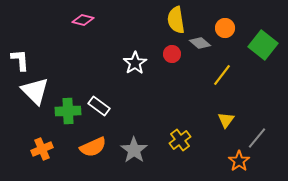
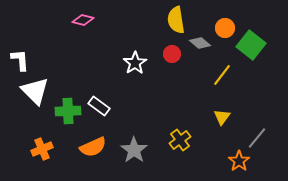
green square: moved 12 px left
yellow triangle: moved 4 px left, 3 px up
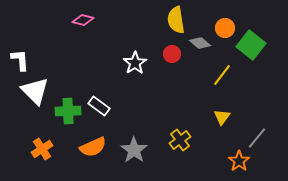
orange cross: rotated 10 degrees counterclockwise
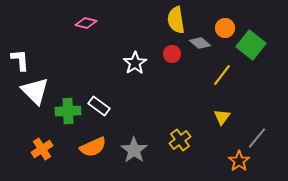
pink diamond: moved 3 px right, 3 px down
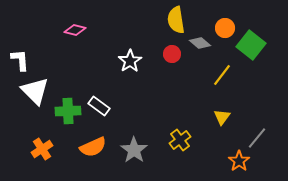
pink diamond: moved 11 px left, 7 px down
white star: moved 5 px left, 2 px up
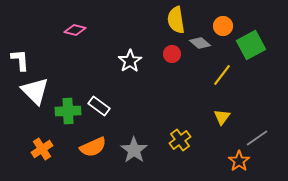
orange circle: moved 2 px left, 2 px up
green square: rotated 24 degrees clockwise
gray line: rotated 15 degrees clockwise
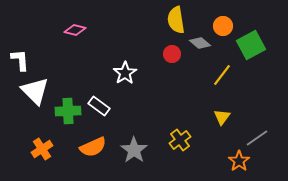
white star: moved 5 px left, 12 px down
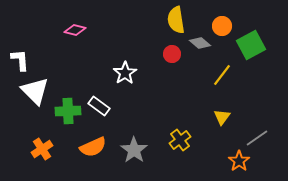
orange circle: moved 1 px left
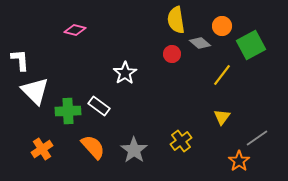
yellow cross: moved 1 px right, 1 px down
orange semicircle: rotated 108 degrees counterclockwise
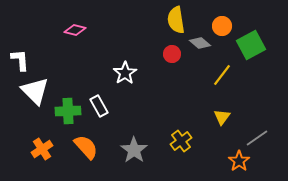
white rectangle: rotated 25 degrees clockwise
orange semicircle: moved 7 px left
